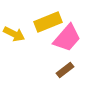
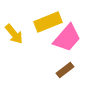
yellow arrow: rotated 25 degrees clockwise
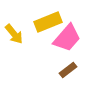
brown rectangle: moved 3 px right
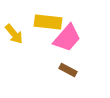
yellow rectangle: rotated 28 degrees clockwise
brown rectangle: rotated 66 degrees clockwise
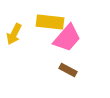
yellow rectangle: moved 2 px right
yellow arrow: rotated 65 degrees clockwise
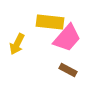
yellow arrow: moved 3 px right, 10 px down
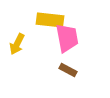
yellow rectangle: moved 2 px up
pink trapezoid: rotated 52 degrees counterclockwise
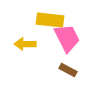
pink trapezoid: rotated 16 degrees counterclockwise
yellow arrow: moved 8 px right; rotated 65 degrees clockwise
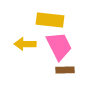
pink trapezoid: moved 8 px left, 8 px down
brown rectangle: moved 3 px left; rotated 30 degrees counterclockwise
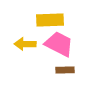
yellow rectangle: rotated 8 degrees counterclockwise
pink trapezoid: moved 2 px up; rotated 36 degrees counterclockwise
